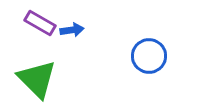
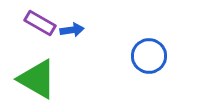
green triangle: rotated 15 degrees counterclockwise
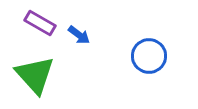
blue arrow: moved 7 px right, 5 px down; rotated 45 degrees clockwise
green triangle: moved 2 px left, 4 px up; rotated 18 degrees clockwise
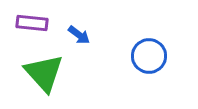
purple rectangle: moved 8 px left; rotated 24 degrees counterclockwise
green triangle: moved 9 px right, 2 px up
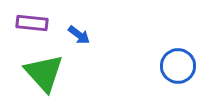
blue circle: moved 29 px right, 10 px down
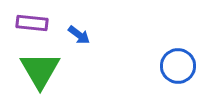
green triangle: moved 4 px left, 3 px up; rotated 12 degrees clockwise
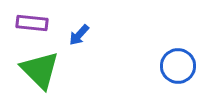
blue arrow: rotated 95 degrees clockwise
green triangle: rotated 15 degrees counterclockwise
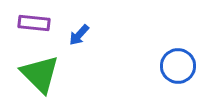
purple rectangle: moved 2 px right
green triangle: moved 4 px down
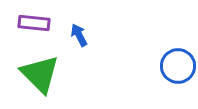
blue arrow: rotated 110 degrees clockwise
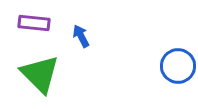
blue arrow: moved 2 px right, 1 px down
